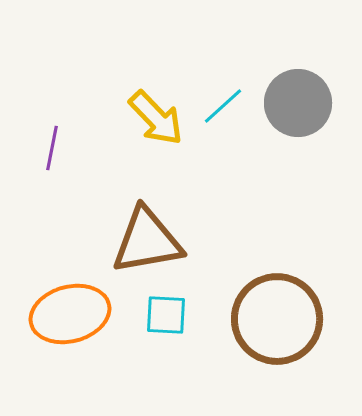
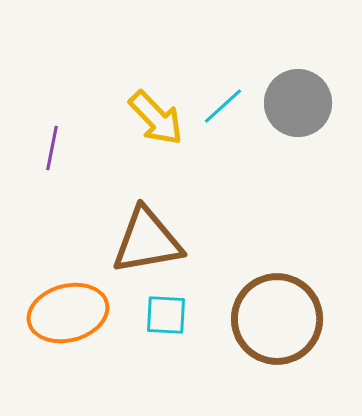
orange ellipse: moved 2 px left, 1 px up
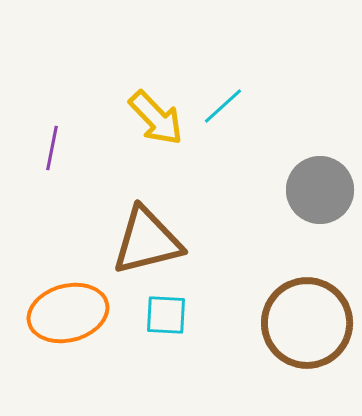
gray circle: moved 22 px right, 87 px down
brown triangle: rotated 4 degrees counterclockwise
brown circle: moved 30 px right, 4 px down
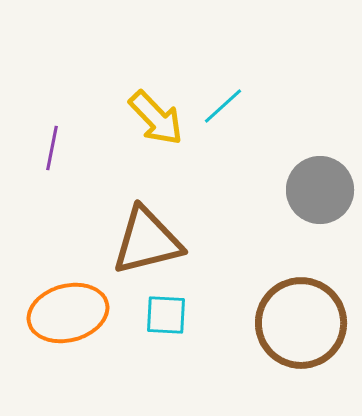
brown circle: moved 6 px left
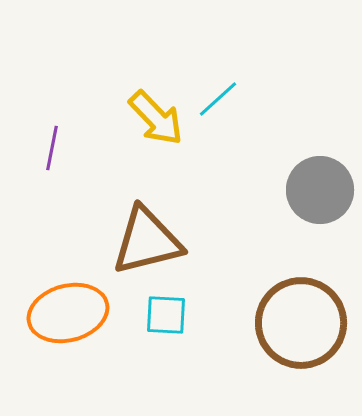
cyan line: moved 5 px left, 7 px up
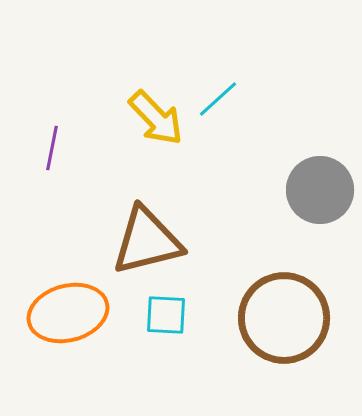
brown circle: moved 17 px left, 5 px up
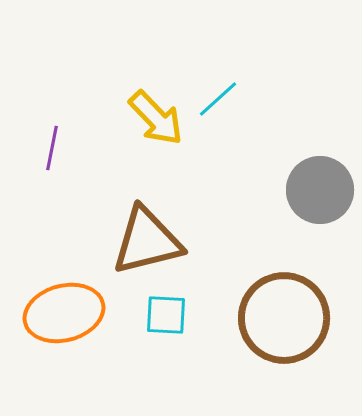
orange ellipse: moved 4 px left
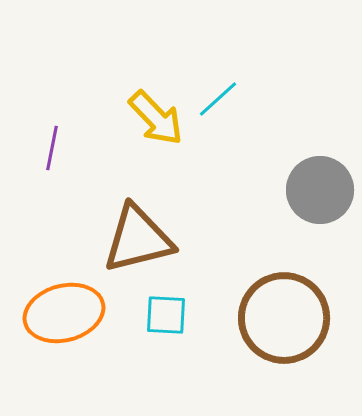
brown triangle: moved 9 px left, 2 px up
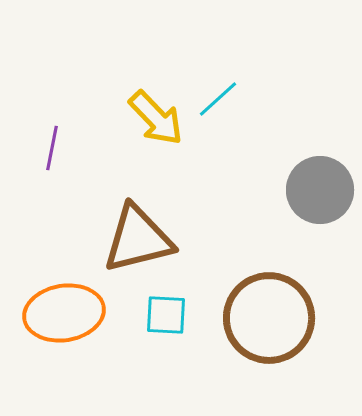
orange ellipse: rotated 6 degrees clockwise
brown circle: moved 15 px left
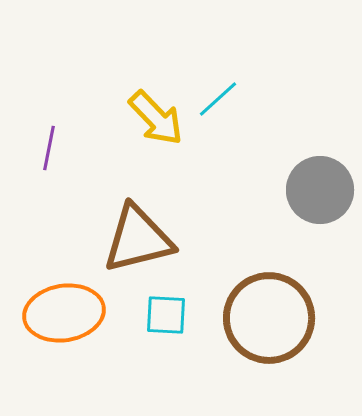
purple line: moved 3 px left
